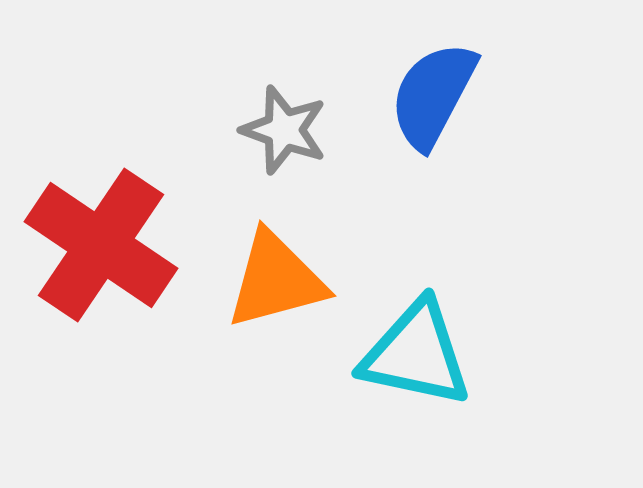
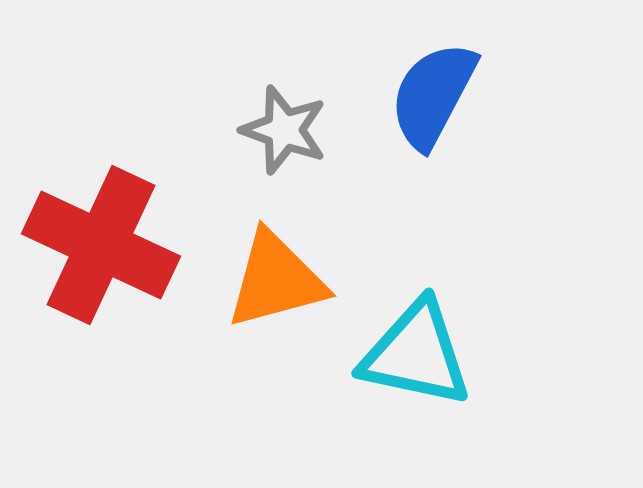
red cross: rotated 9 degrees counterclockwise
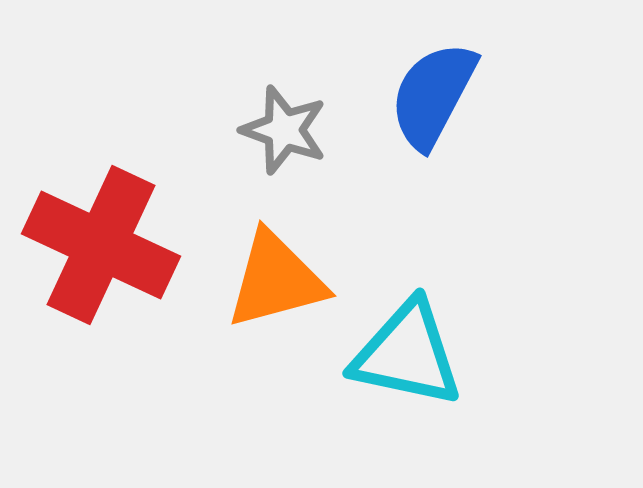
cyan triangle: moved 9 px left
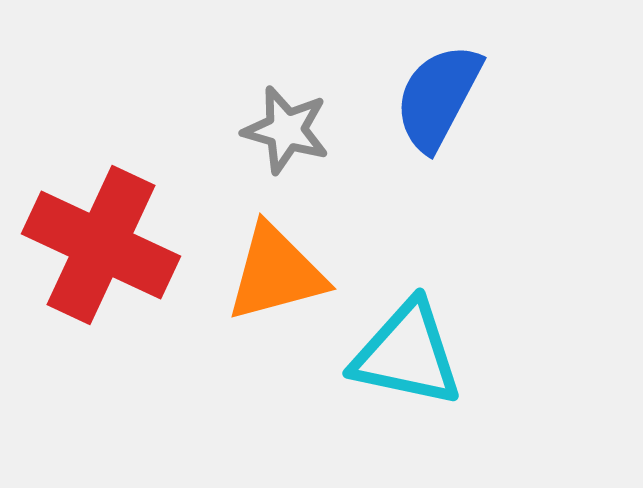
blue semicircle: moved 5 px right, 2 px down
gray star: moved 2 px right; rotated 4 degrees counterclockwise
orange triangle: moved 7 px up
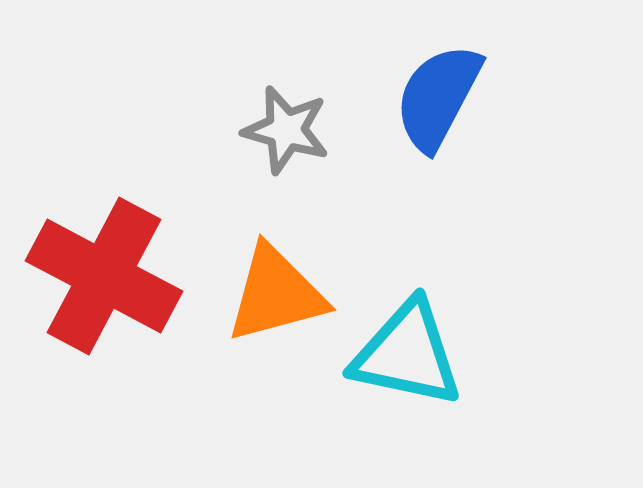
red cross: moved 3 px right, 31 px down; rotated 3 degrees clockwise
orange triangle: moved 21 px down
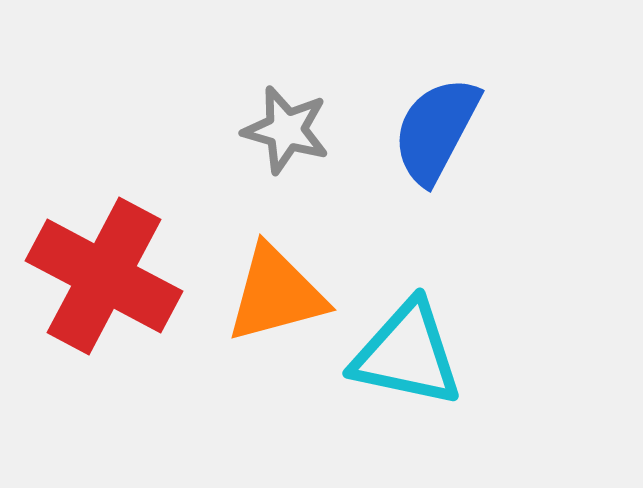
blue semicircle: moved 2 px left, 33 px down
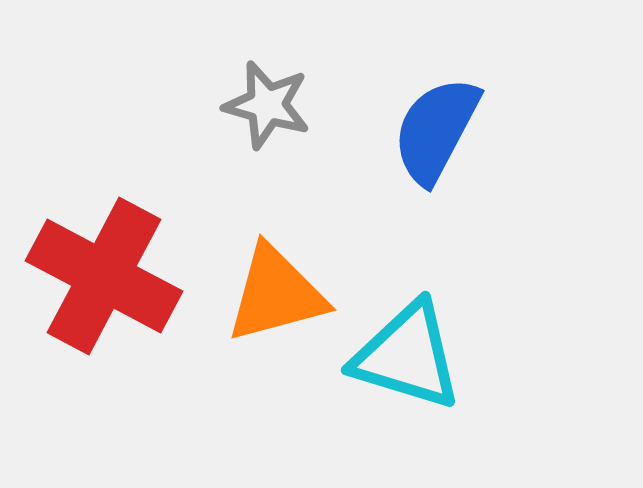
gray star: moved 19 px left, 25 px up
cyan triangle: moved 2 px down; rotated 5 degrees clockwise
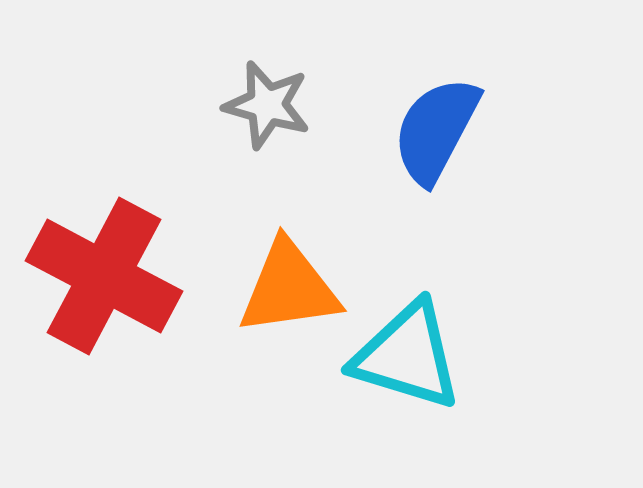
orange triangle: moved 13 px right, 6 px up; rotated 7 degrees clockwise
